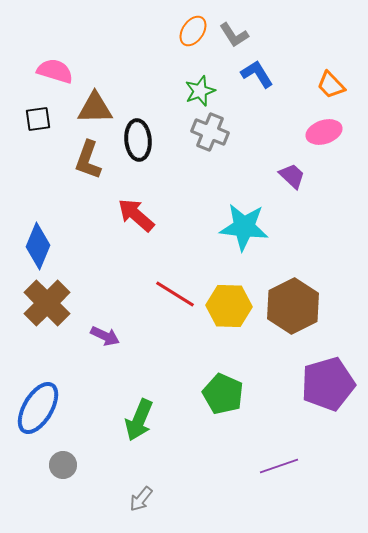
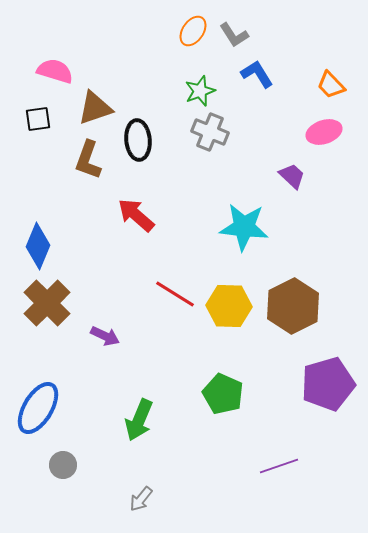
brown triangle: rotated 18 degrees counterclockwise
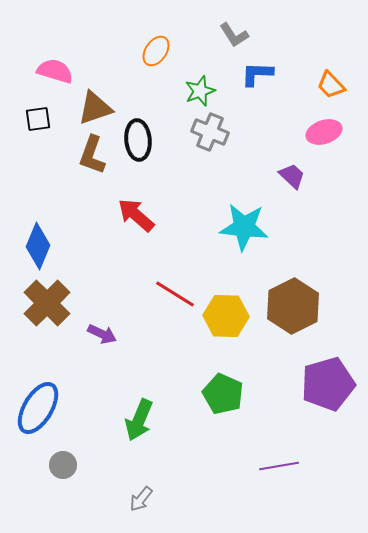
orange ellipse: moved 37 px left, 20 px down
blue L-shape: rotated 56 degrees counterclockwise
brown L-shape: moved 4 px right, 5 px up
yellow hexagon: moved 3 px left, 10 px down
purple arrow: moved 3 px left, 2 px up
purple line: rotated 9 degrees clockwise
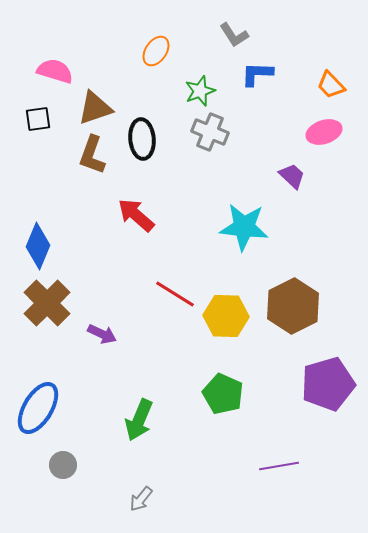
black ellipse: moved 4 px right, 1 px up
